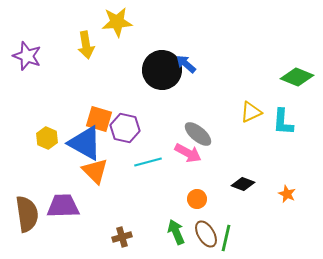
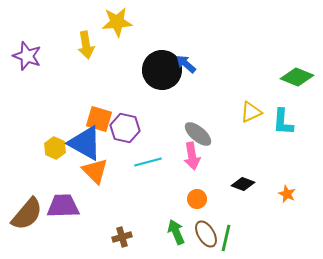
yellow hexagon: moved 8 px right, 10 px down
pink arrow: moved 4 px right, 3 px down; rotated 52 degrees clockwise
brown semicircle: rotated 48 degrees clockwise
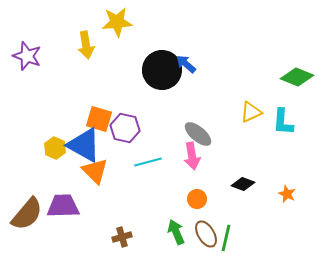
blue triangle: moved 1 px left, 2 px down
